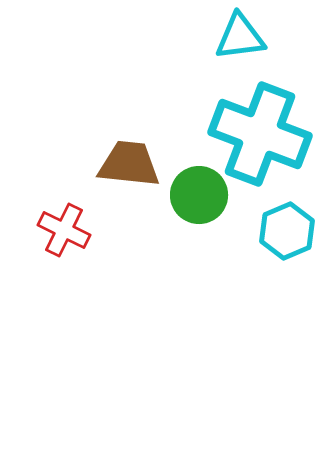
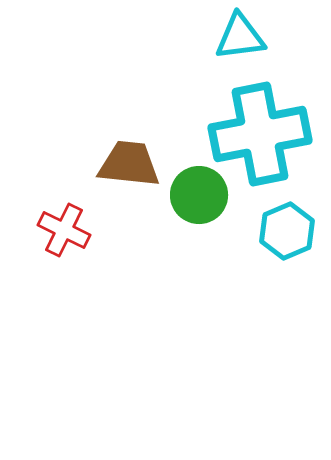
cyan cross: rotated 32 degrees counterclockwise
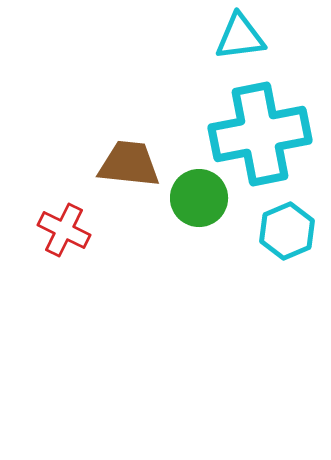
green circle: moved 3 px down
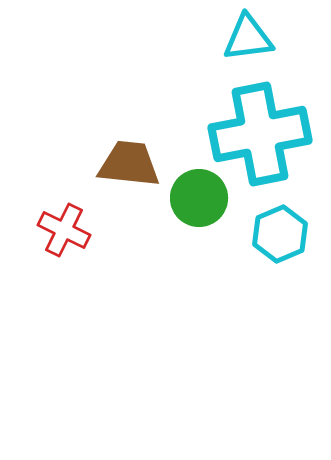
cyan triangle: moved 8 px right, 1 px down
cyan hexagon: moved 7 px left, 3 px down
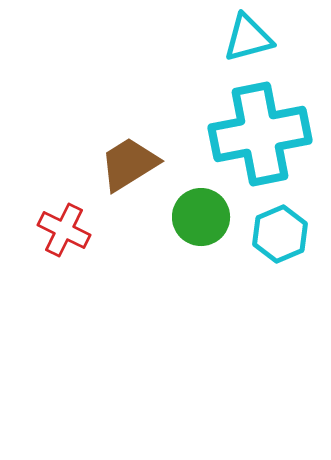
cyan triangle: rotated 8 degrees counterclockwise
brown trapezoid: rotated 38 degrees counterclockwise
green circle: moved 2 px right, 19 px down
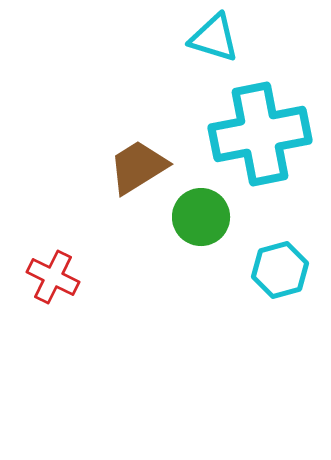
cyan triangle: moved 34 px left; rotated 32 degrees clockwise
brown trapezoid: moved 9 px right, 3 px down
red cross: moved 11 px left, 47 px down
cyan hexagon: moved 36 px down; rotated 8 degrees clockwise
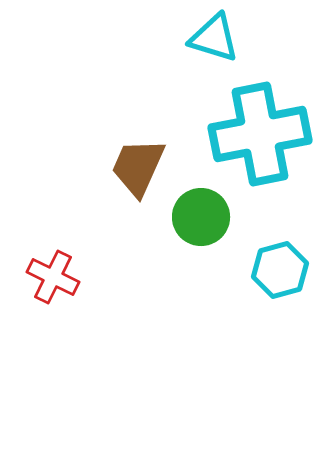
brown trapezoid: rotated 34 degrees counterclockwise
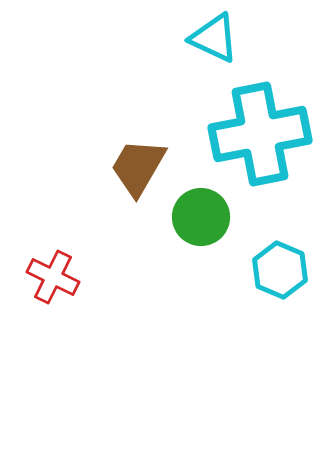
cyan triangle: rotated 8 degrees clockwise
brown trapezoid: rotated 6 degrees clockwise
cyan hexagon: rotated 22 degrees counterclockwise
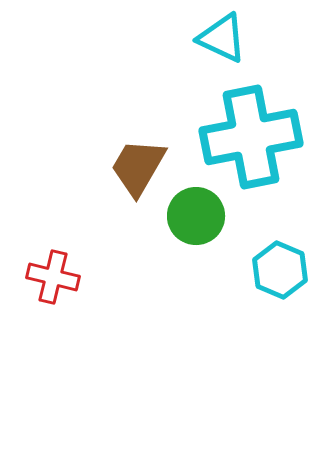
cyan triangle: moved 8 px right
cyan cross: moved 9 px left, 3 px down
green circle: moved 5 px left, 1 px up
red cross: rotated 12 degrees counterclockwise
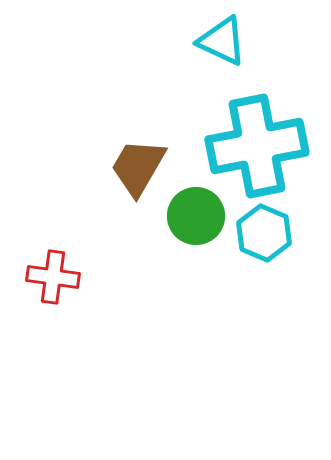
cyan triangle: moved 3 px down
cyan cross: moved 6 px right, 9 px down
cyan hexagon: moved 16 px left, 37 px up
red cross: rotated 6 degrees counterclockwise
